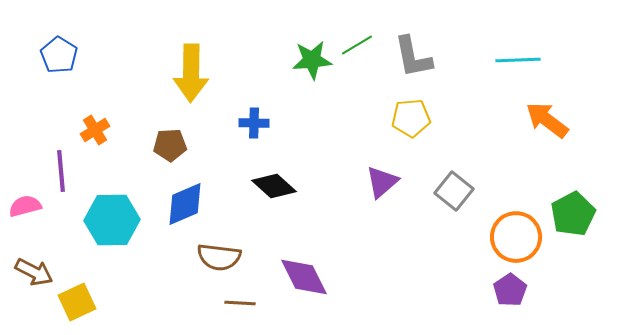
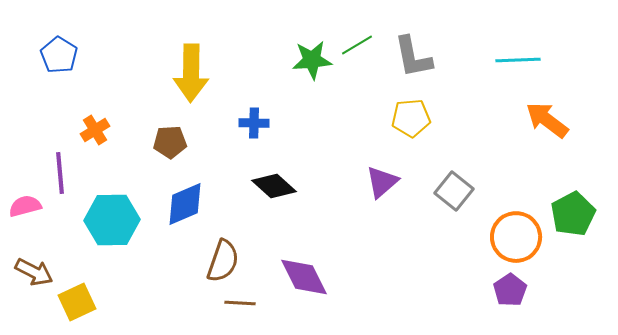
brown pentagon: moved 3 px up
purple line: moved 1 px left, 2 px down
brown semicircle: moved 4 px right, 4 px down; rotated 78 degrees counterclockwise
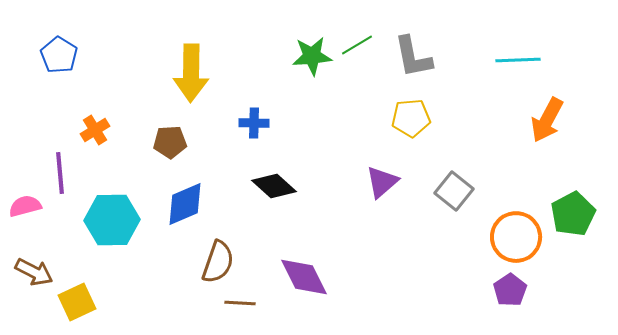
green star: moved 4 px up
orange arrow: rotated 99 degrees counterclockwise
brown semicircle: moved 5 px left, 1 px down
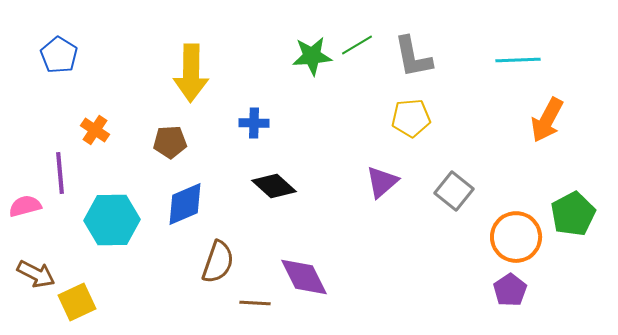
orange cross: rotated 24 degrees counterclockwise
brown arrow: moved 2 px right, 2 px down
brown line: moved 15 px right
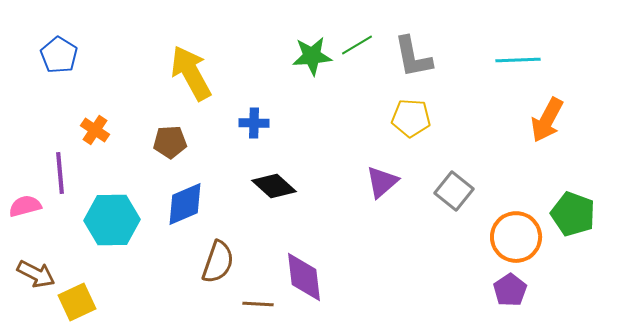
yellow arrow: rotated 150 degrees clockwise
yellow pentagon: rotated 9 degrees clockwise
green pentagon: rotated 24 degrees counterclockwise
purple diamond: rotated 20 degrees clockwise
brown line: moved 3 px right, 1 px down
